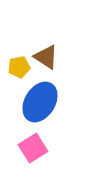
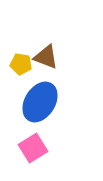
brown triangle: rotated 12 degrees counterclockwise
yellow pentagon: moved 2 px right, 3 px up; rotated 20 degrees clockwise
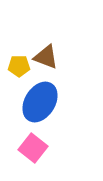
yellow pentagon: moved 2 px left, 2 px down; rotated 10 degrees counterclockwise
pink square: rotated 20 degrees counterclockwise
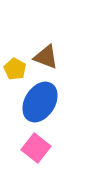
yellow pentagon: moved 4 px left, 3 px down; rotated 30 degrees clockwise
pink square: moved 3 px right
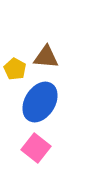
brown triangle: rotated 16 degrees counterclockwise
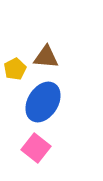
yellow pentagon: rotated 15 degrees clockwise
blue ellipse: moved 3 px right
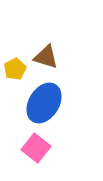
brown triangle: rotated 12 degrees clockwise
blue ellipse: moved 1 px right, 1 px down
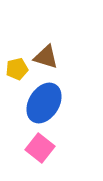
yellow pentagon: moved 2 px right; rotated 15 degrees clockwise
pink square: moved 4 px right
